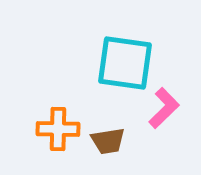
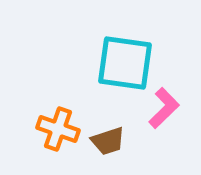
orange cross: rotated 18 degrees clockwise
brown trapezoid: rotated 9 degrees counterclockwise
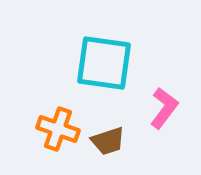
cyan square: moved 21 px left
pink L-shape: rotated 9 degrees counterclockwise
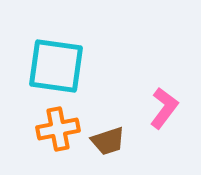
cyan square: moved 48 px left, 3 px down
orange cross: rotated 30 degrees counterclockwise
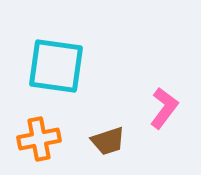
orange cross: moved 19 px left, 10 px down
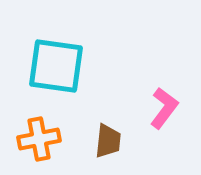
brown trapezoid: rotated 66 degrees counterclockwise
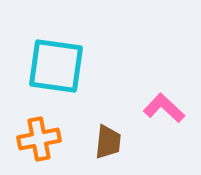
pink L-shape: rotated 84 degrees counterclockwise
brown trapezoid: moved 1 px down
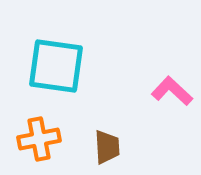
pink L-shape: moved 8 px right, 17 px up
brown trapezoid: moved 1 px left, 5 px down; rotated 9 degrees counterclockwise
